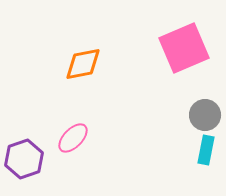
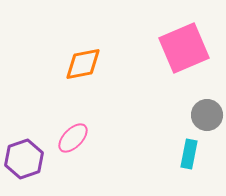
gray circle: moved 2 px right
cyan rectangle: moved 17 px left, 4 px down
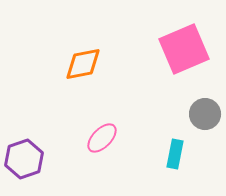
pink square: moved 1 px down
gray circle: moved 2 px left, 1 px up
pink ellipse: moved 29 px right
cyan rectangle: moved 14 px left
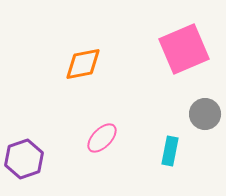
cyan rectangle: moved 5 px left, 3 px up
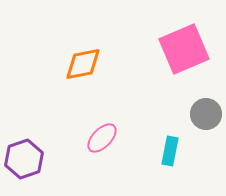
gray circle: moved 1 px right
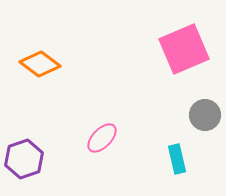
orange diamond: moved 43 px left; rotated 48 degrees clockwise
gray circle: moved 1 px left, 1 px down
cyan rectangle: moved 7 px right, 8 px down; rotated 24 degrees counterclockwise
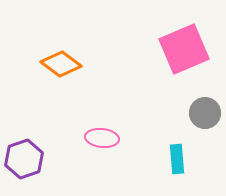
orange diamond: moved 21 px right
gray circle: moved 2 px up
pink ellipse: rotated 52 degrees clockwise
cyan rectangle: rotated 8 degrees clockwise
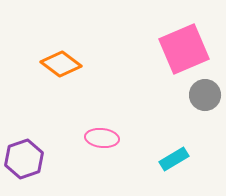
gray circle: moved 18 px up
cyan rectangle: moved 3 px left; rotated 64 degrees clockwise
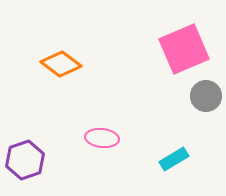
gray circle: moved 1 px right, 1 px down
purple hexagon: moved 1 px right, 1 px down
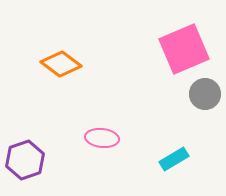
gray circle: moved 1 px left, 2 px up
